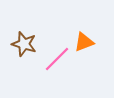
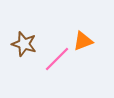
orange triangle: moved 1 px left, 1 px up
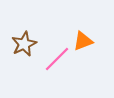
brown star: rotated 30 degrees clockwise
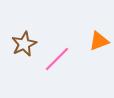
orange triangle: moved 16 px right
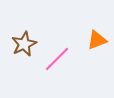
orange triangle: moved 2 px left, 1 px up
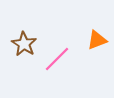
brown star: rotated 15 degrees counterclockwise
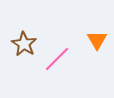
orange triangle: rotated 40 degrees counterclockwise
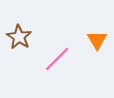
brown star: moved 5 px left, 7 px up
